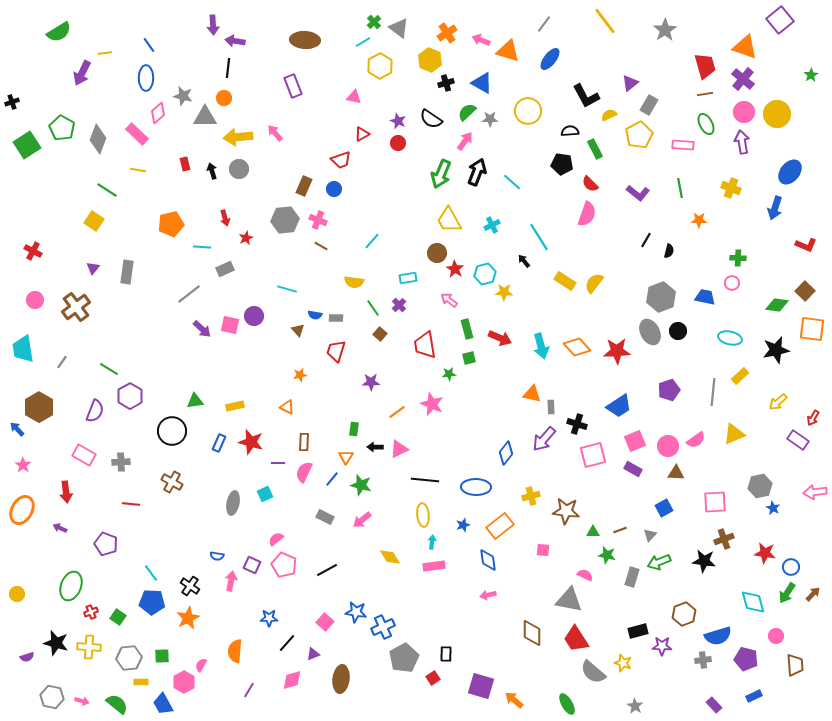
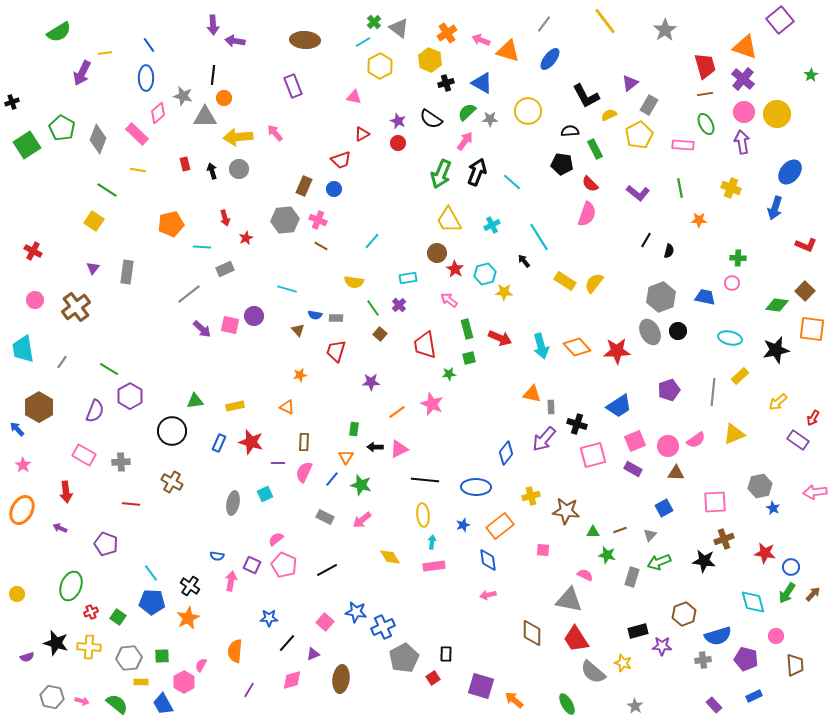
black line at (228, 68): moved 15 px left, 7 px down
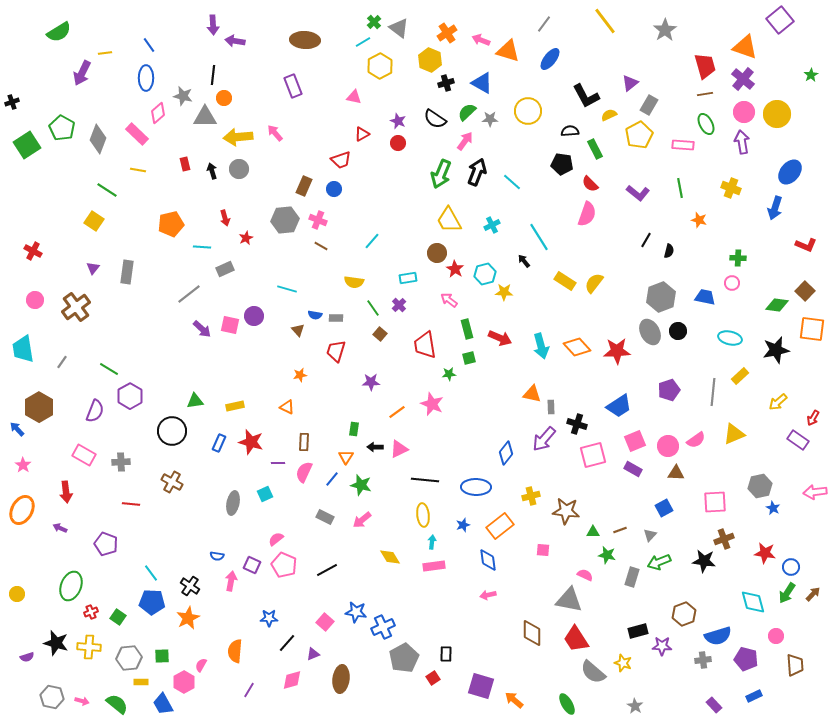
black semicircle at (431, 119): moved 4 px right
orange star at (699, 220): rotated 14 degrees clockwise
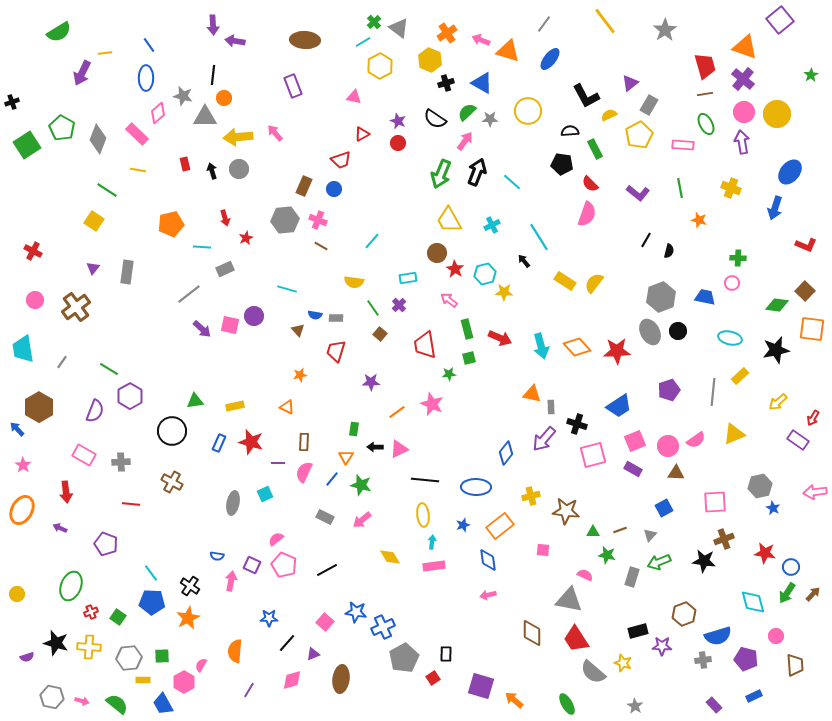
yellow rectangle at (141, 682): moved 2 px right, 2 px up
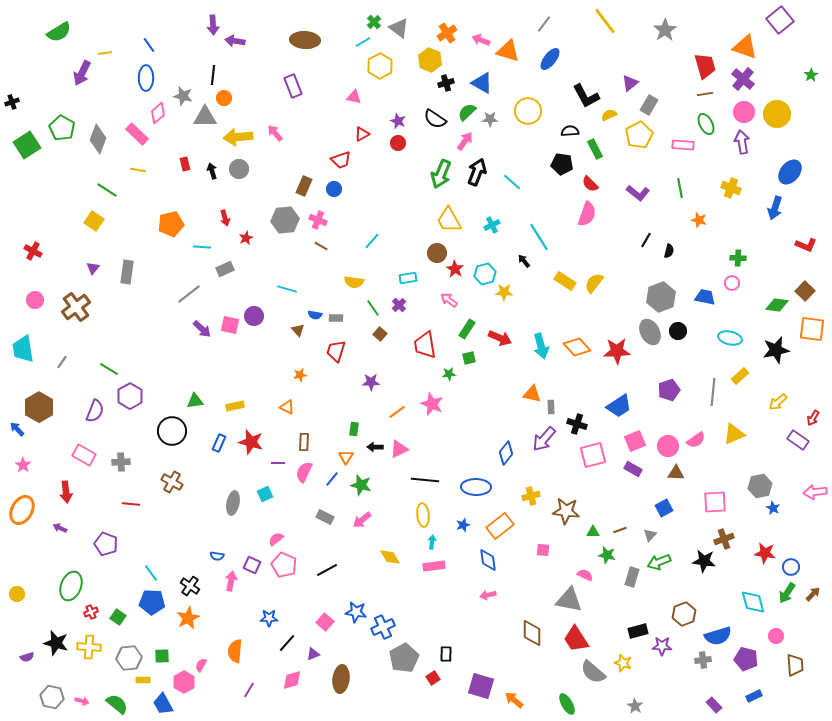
green rectangle at (467, 329): rotated 48 degrees clockwise
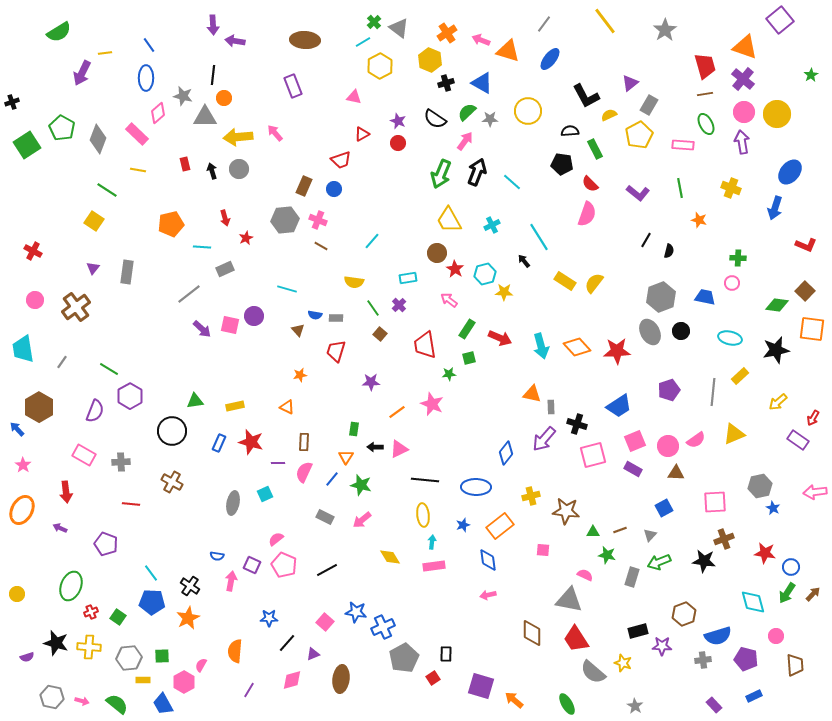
black circle at (678, 331): moved 3 px right
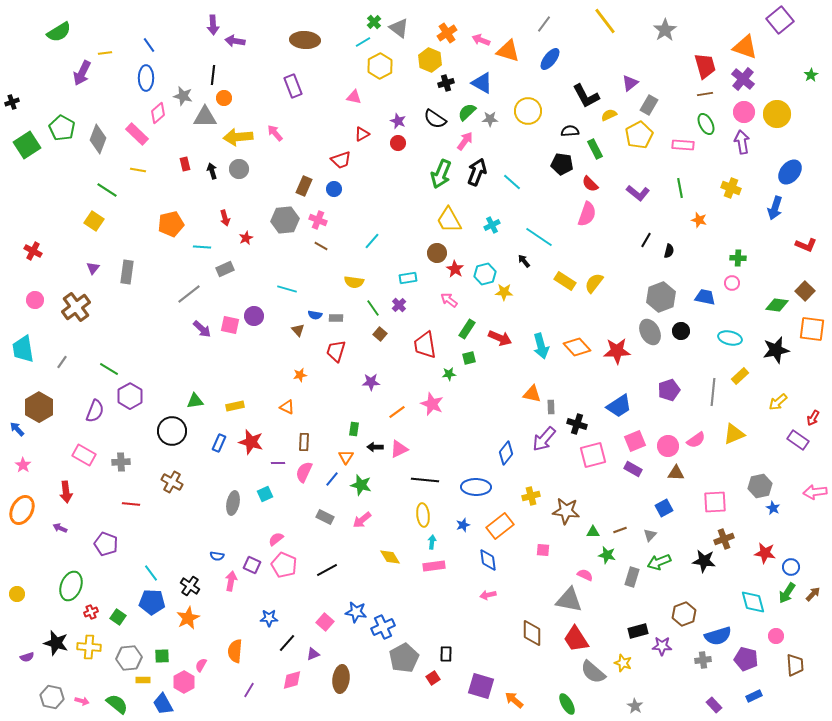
cyan line at (539, 237): rotated 24 degrees counterclockwise
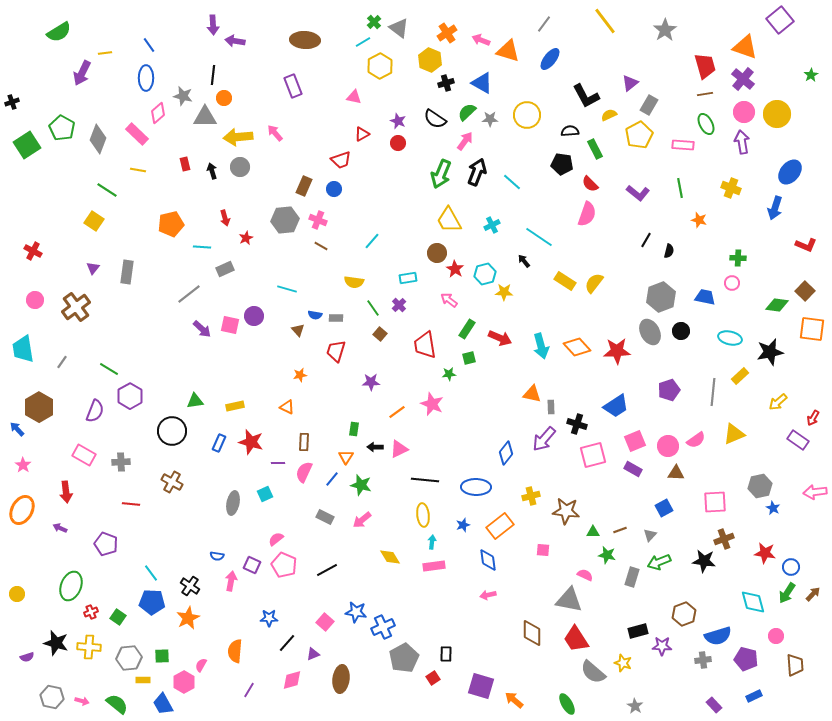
yellow circle at (528, 111): moved 1 px left, 4 px down
gray circle at (239, 169): moved 1 px right, 2 px up
black star at (776, 350): moved 6 px left, 2 px down
blue trapezoid at (619, 406): moved 3 px left
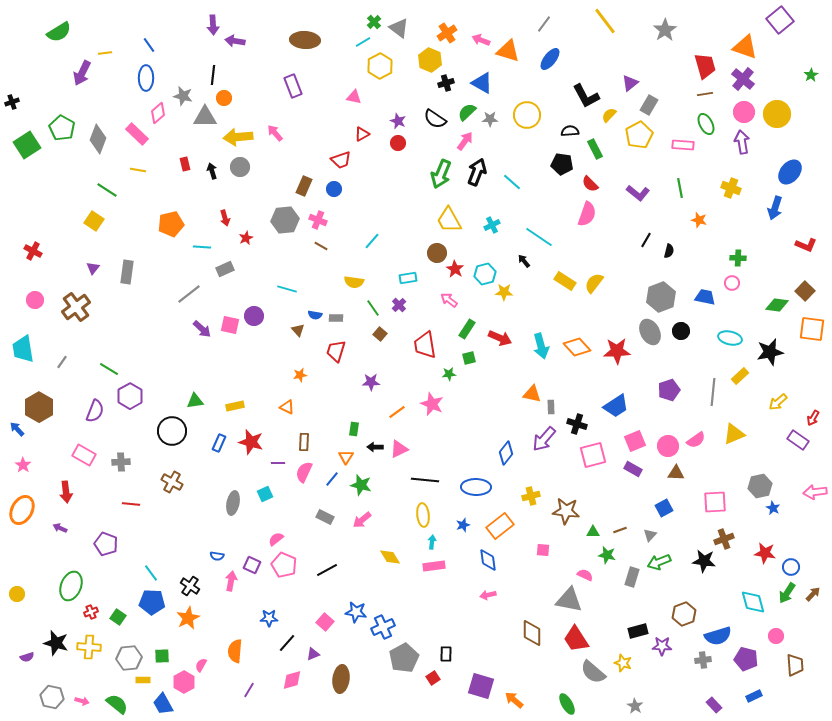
yellow semicircle at (609, 115): rotated 21 degrees counterclockwise
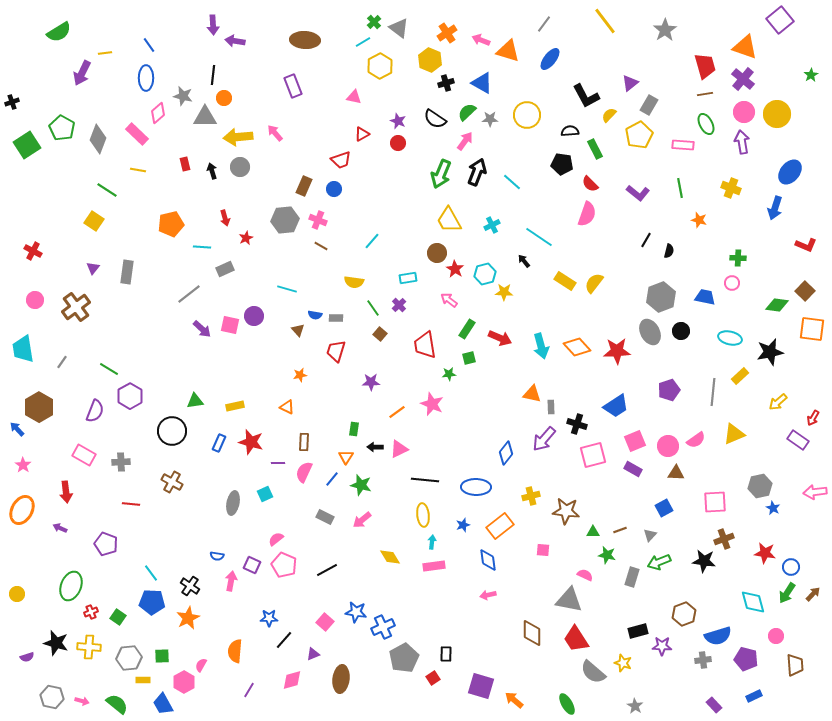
black line at (287, 643): moved 3 px left, 3 px up
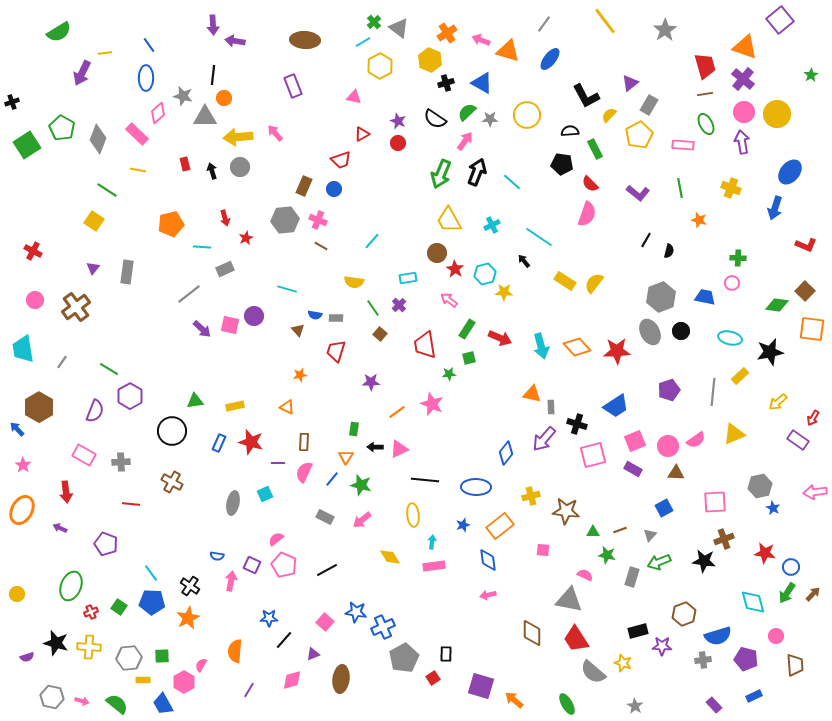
yellow ellipse at (423, 515): moved 10 px left
green square at (118, 617): moved 1 px right, 10 px up
